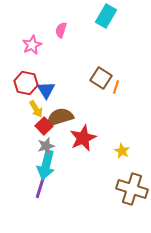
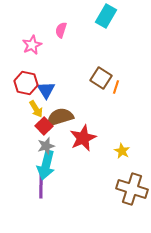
purple line: rotated 16 degrees counterclockwise
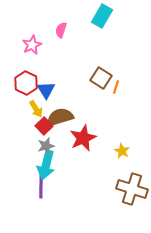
cyan rectangle: moved 4 px left
red hexagon: rotated 15 degrees clockwise
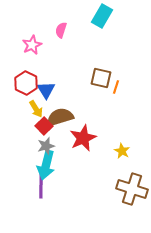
brown square: rotated 20 degrees counterclockwise
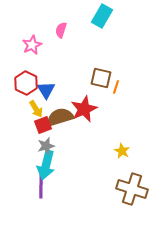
red square: moved 1 px left, 1 px up; rotated 24 degrees clockwise
red star: moved 1 px right, 29 px up
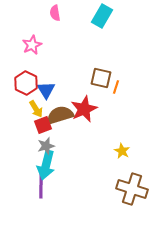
pink semicircle: moved 6 px left, 17 px up; rotated 28 degrees counterclockwise
brown semicircle: moved 2 px up
